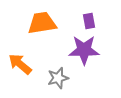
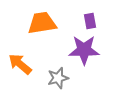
purple rectangle: moved 1 px right
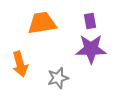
purple star: moved 7 px right, 1 px up
orange arrow: rotated 145 degrees counterclockwise
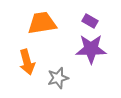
purple rectangle: rotated 49 degrees counterclockwise
orange arrow: moved 7 px right, 2 px up
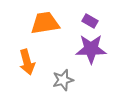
orange trapezoid: moved 3 px right
gray star: moved 5 px right, 2 px down
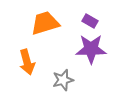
orange trapezoid: rotated 8 degrees counterclockwise
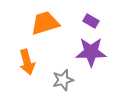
purple rectangle: moved 1 px right
purple star: moved 3 px down
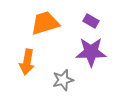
orange arrow: rotated 25 degrees clockwise
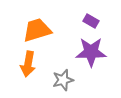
orange trapezoid: moved 8 px left, 7 px down
orange arrow: moved 1 px right, 2 px down
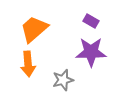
orange trapezoid: moved 3 px left, 1 px up; rotated 24 degrees counterclockwise
orange arrow: rotated 15 degrees counterclockwise
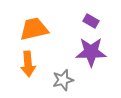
orange trapezoid: rotated 28 degrees clockwise
